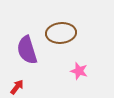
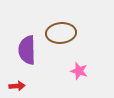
purple semicircle: rotated 16 degrees clockwise
red arrow: moved 1 px up; rotated 49 degrees clockwise
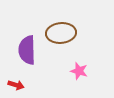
red arrow: moved 1 px left, 1 px up; rotated 21 degrees clockwise
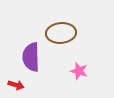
purple semicircle: moved 4 px right, 7 px down
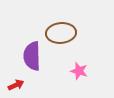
purple semicircle: moved 1 px right, 1 px up
red arrow: rotated 42 degrees counterclockwise
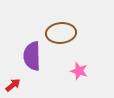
red arrow: moved 3 px left; rotated 14 degrees counterclockwise
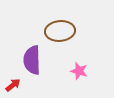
brown ellipse: moved 1 px left, 2 px up
purple semicircle: moved 4 px down
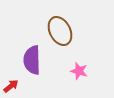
brown ellipse: rotated 68 degrees clockwise
red arrow: moved 2 px left, 1 px down
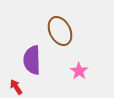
pink star: rotated 18 degrees clockwise
red arrow: moved 5 px right, 1 px down; rotated 84 degrees counterclockwise
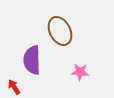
pink star: moved 1 px right, 1 px down; rotated 30 degrees counterclockwise
red arrow: moved 2 px left
